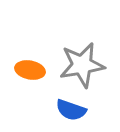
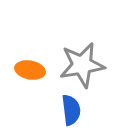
blue semicircle: rotated 116 degrees counterclockwise
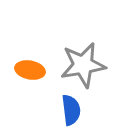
gray star: moved 1 px right
